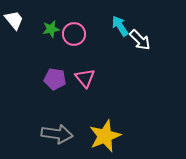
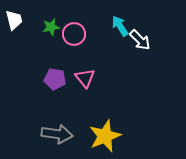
white trapezoid: rotated 25 degrees clockwise
green star: moved 2 px up
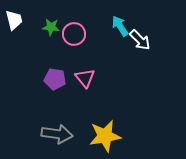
green star: rotated 18 degrees clockwise
yellow star: rotated 12 degrees clockwise
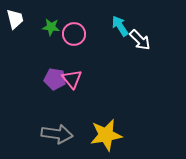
white trapezoid: moved 1 px right, 1 px up
pink triangle: moved 13 px left, 1 px down
yellow star: moved 1 px right, 1 px up
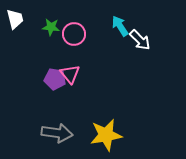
pink triangle: moved 2 px left, 5 px up
gray arrow: moved 1 px up
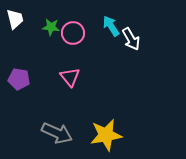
cyan arrow: moved 9 px left
pink circle: moved 1 px left, 1 px up
white arrow: moved 9 px left, 1 px up; rotated 15 degrees clockwise
pink triangle: moved 3 px down
purple pentagon: moved 36 px left
gray arrow: rotated 16 degrees clockwise
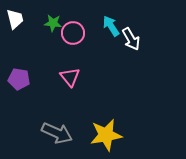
green star: moved 2 px right, 4 px up
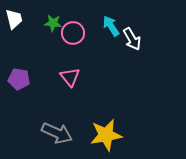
white trapezoid: moved 1 px left
white arrow: moved 1 px right
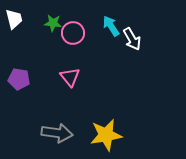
gray arrow: rotated 16 degrees counterclockwise
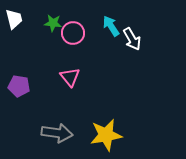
purple pentagon: moved 7 px down
